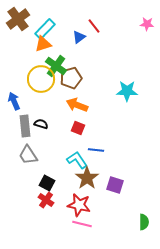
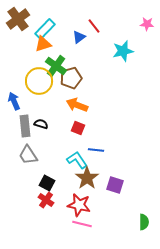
yellow circle: moved 2 px left, 2 px down
cyan star: moved 4 px left, 40 px up; rotated 15 degrees counterclockwise
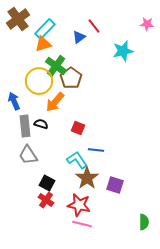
brown pentagon: rotated 20 degrees counterclockwise
orange arrow: moved 22 px left, 3 px up; rotated 70 degrees counterclockwise
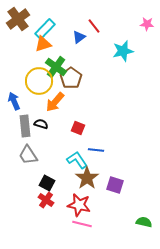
green cross: moved 1 px down
green semicircle: rotated 77 degrees counterclockwise
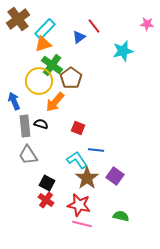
green cross: moved 4 px left, 2 px up
purple square: moved 9 px up; rotated 18 degrees clockwise
green semicircle: moved 23 px left, 6 px up
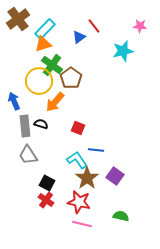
pink star: moved 7 px left, 2 px down
red star: moved 3 px up
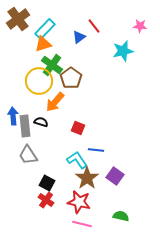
blue arrow: moved 1 px left, 15 px down; rotated 18 degrees clockwise
black semicircle: moved 2 px up
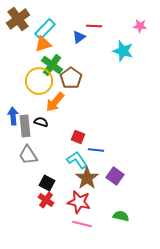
red line: rotated 49 degrees counterclockwise
cyan star: rotated 30 degrees clockwise
red square: moved 9 px down
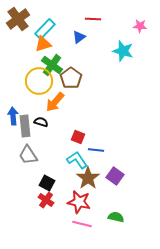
red line: moved 1 px left, 7 px up
brown star: moved 1 px right
green semicircle: moved 5 px left, 1 px down
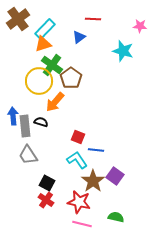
brown star: moved 5 px right, 3 px down
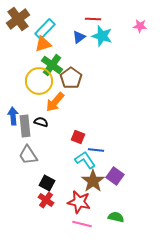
cyan star: moved 21 px left, 15 px up
cyan L-shape: moved 8 px right
